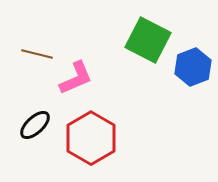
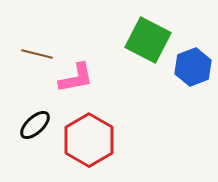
pink L-shape: rotated 12 degrees clockwise
red hexagon: moved 2 px left, 2 px down
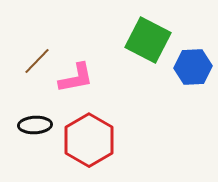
brown line: moved 7 px down; rotated 60 degrees counterclockwise
blue hexagon: rotated 18 degrees clockwise
black ellipse: rotated 40 degrees clockwise
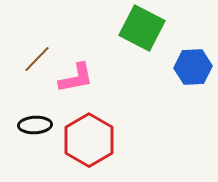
green square: moved 6 px left, 12 px up
brown line: moved 2 px up
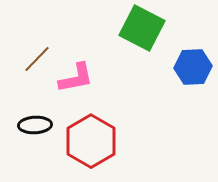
red hexagon: moved 2 px right, 1 px down
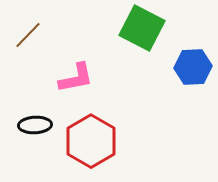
brown line: moved 9 px left, 24 px up
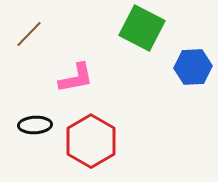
brown line: moved 1 px right, 1 px up
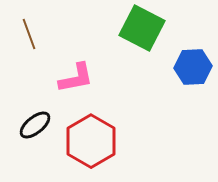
brown line: rotated 64 degrees counterclockwise
black ellipse: rotated 36 degrees counterclockwise
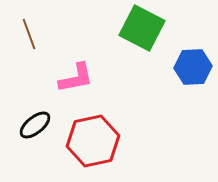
red hexagon: moved 2 px right; rotated 18 degrees clockwise
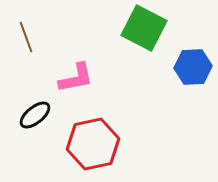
green square: moved 2 px right
brown line: moved 3 px left, 3 px down
black ellipse: moved 10 px up
red hexagon: moved 3 px down
